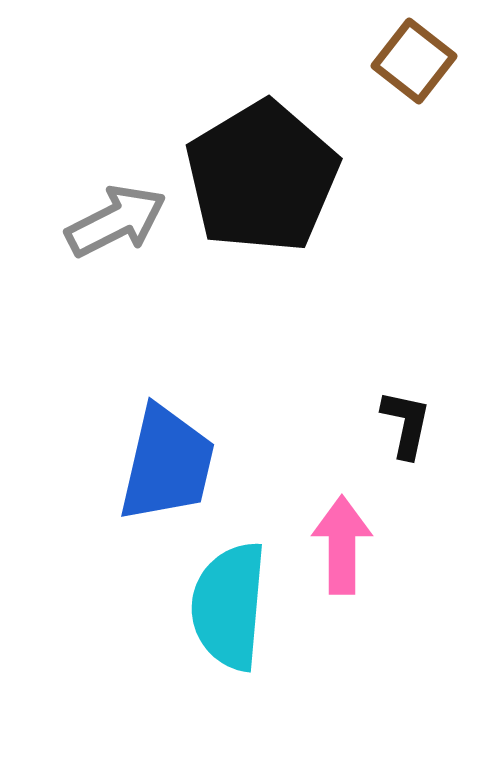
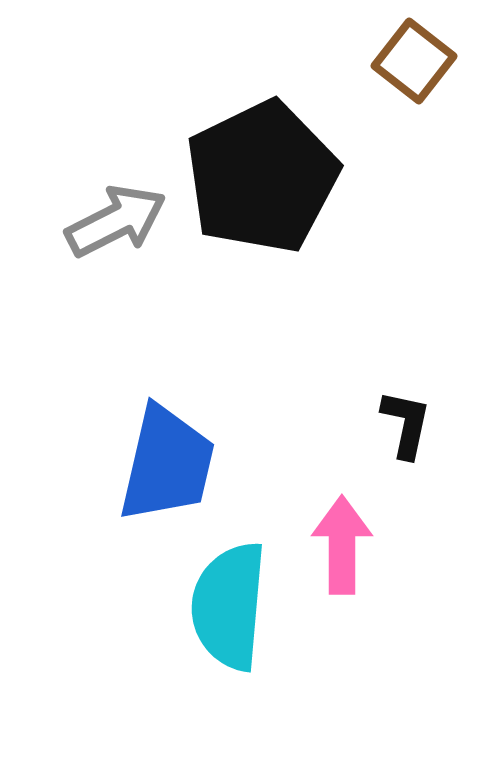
black pentagon: rotated 5 degrees clockwise
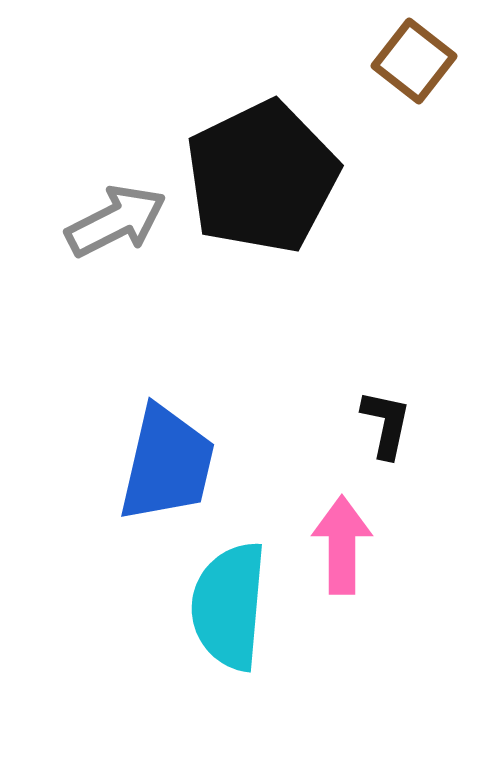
black L-shape: moved 20 px left
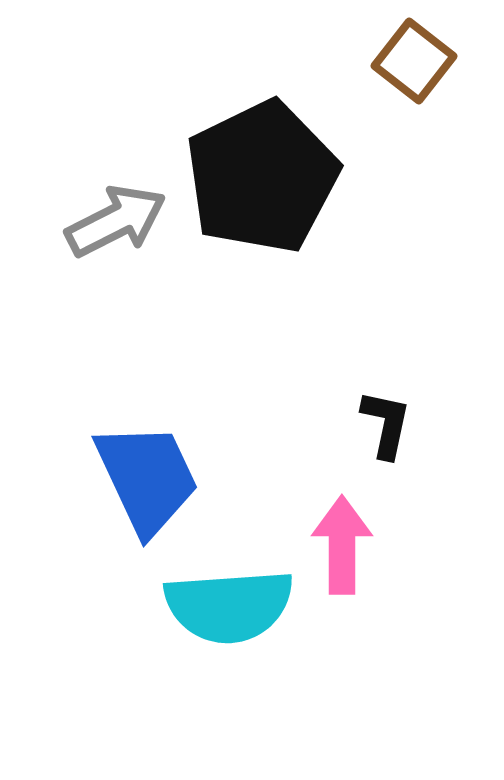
blue trapezoid: moved 20 px left, 14 px down; rotated 38 degrees counterclockwise
cyan semicircle: rotated 99 degrees counterclockwise
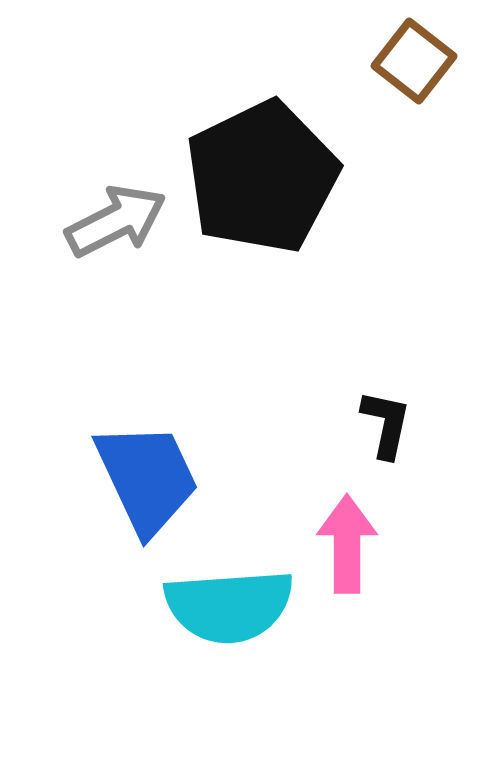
pink arrow: moved 5 px right, 1 px up
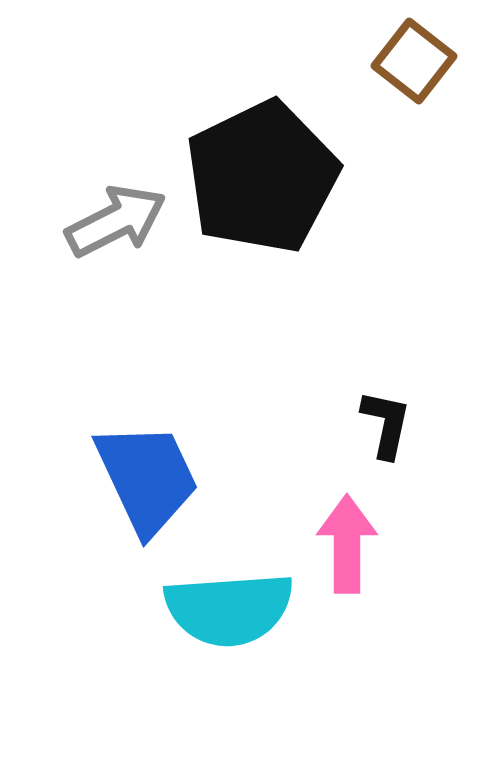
cyan semicircle: moved 3 px down
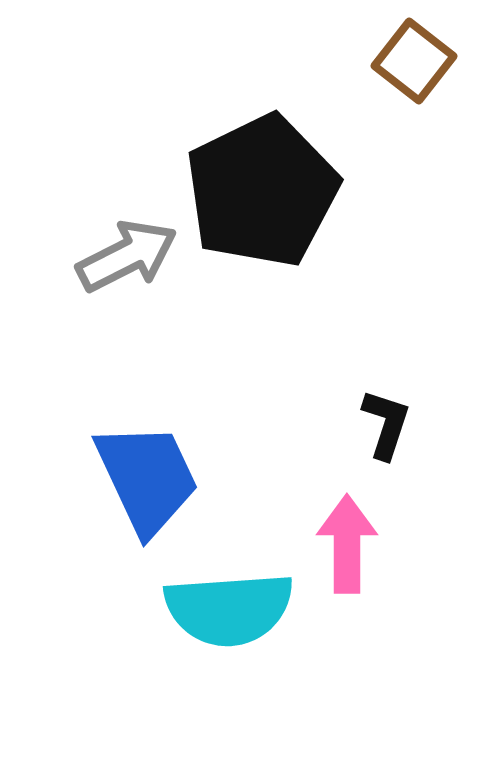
black pentagon: moved 14 px down
gray arrow: moved 11 px right, 35 px down
black L-shape: rotated 6 degrees clockwise
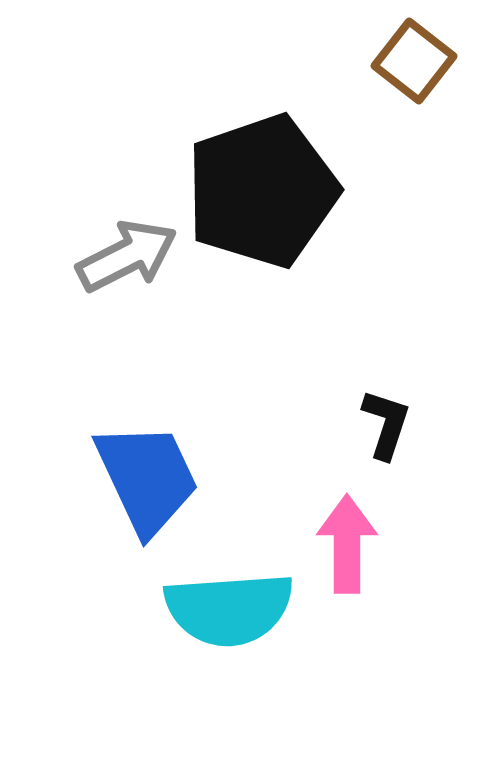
black pentagon: rotated 7 degrees clockwise
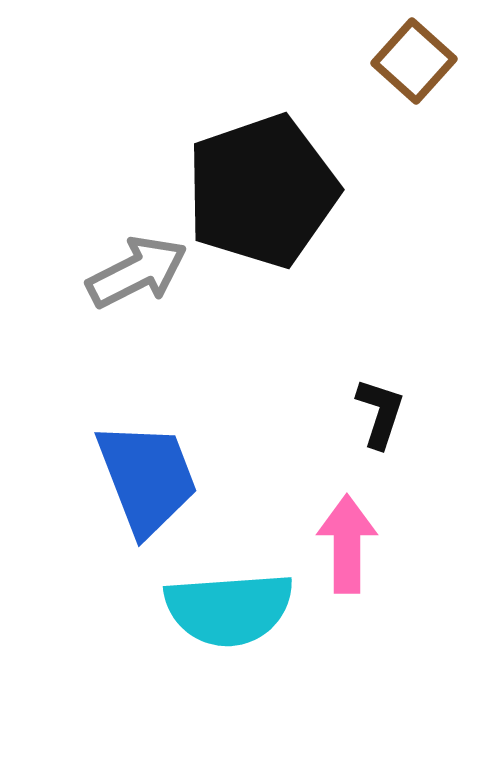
brown square: rotated 4 degrees clockwise
gray arrow: moved 10 px right, 16 px down
black L-shape: moved 6 px left, 11 px up
blue trapezoid: rotated 4 degrees clockwise
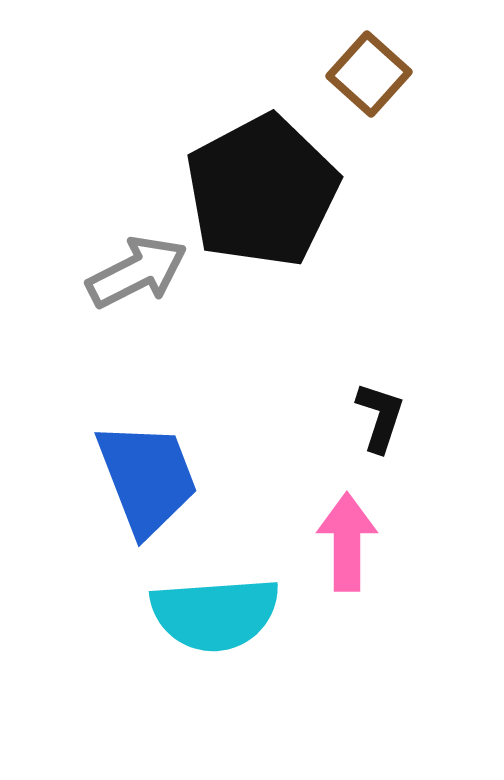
brown square: moved 45 px left, 13 px down
black pentagon: rotated 9 degrees counterclockwise
black L-shape: moved 4 px down
pink arrow: moved 2 px up
cyan semicircle: moved 14 px left, 5 px down
